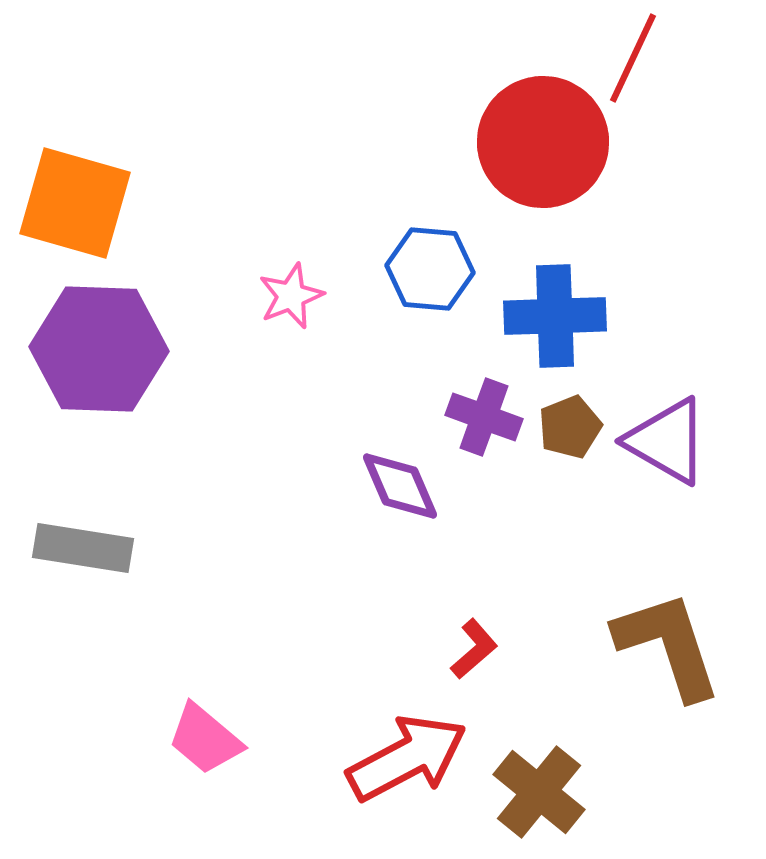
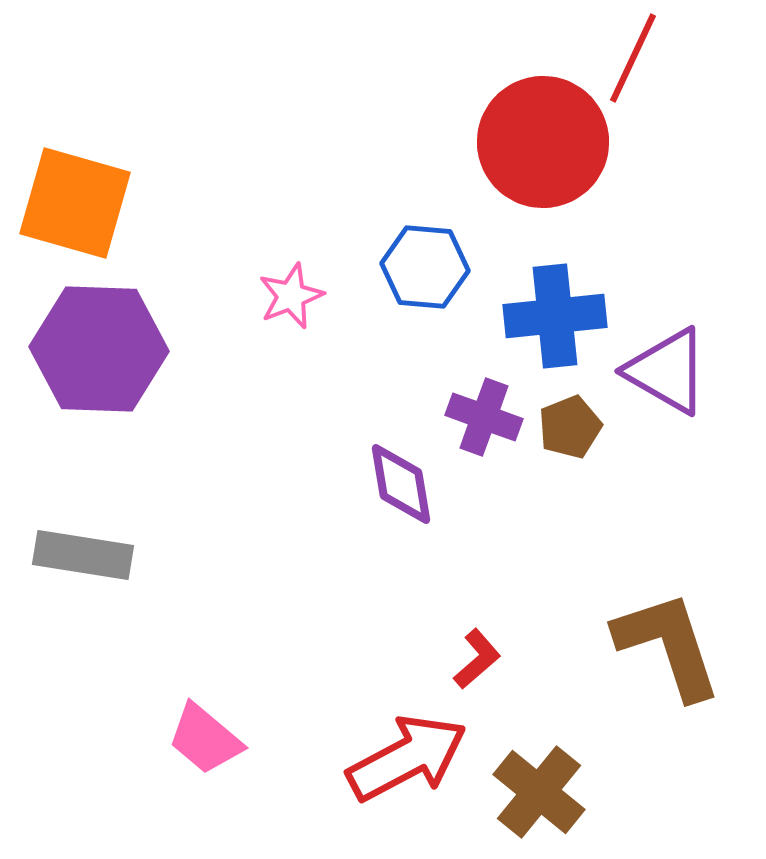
blue hexagon: moved 5 px left, 2 px up
blue cross: rotated 4 degrees counterclockwise
purple triangle: moved 70 px up
purple diamond: moved 1 px right, 2 px up; rotated 14 degrees clockwise
gray rectangle: moved 7 px down
red L-shape: moved 3 px right, 10 px down
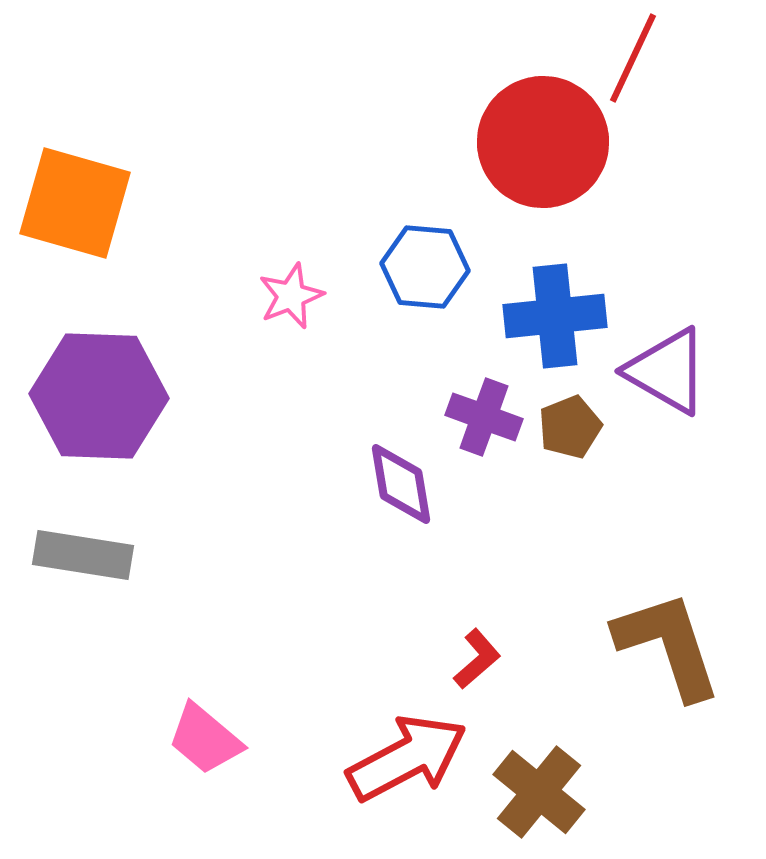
purple hexagon: moved 47 px down
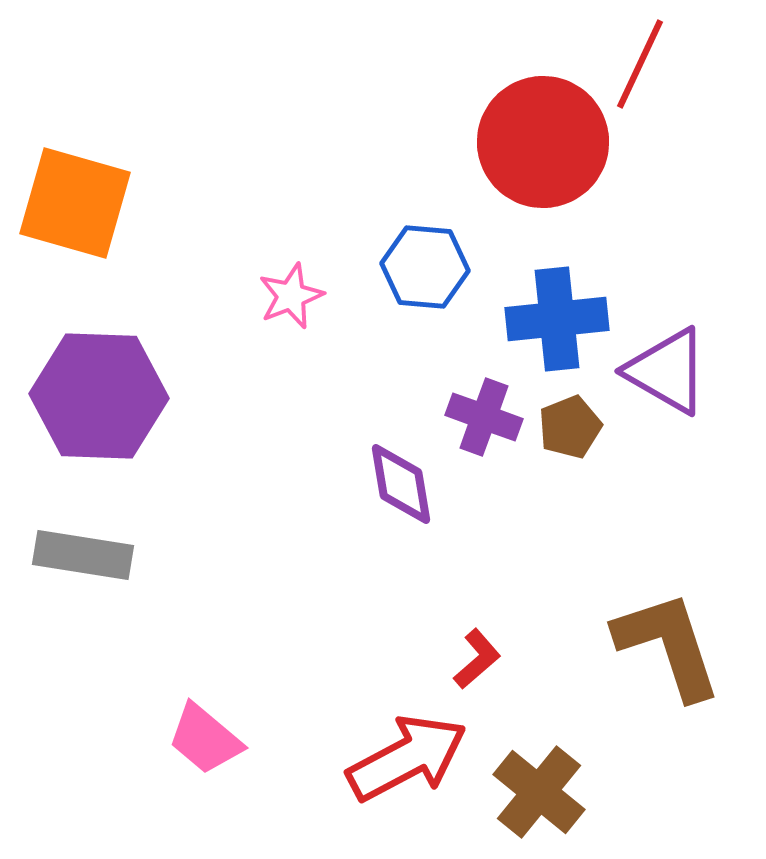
red line: moved 7 px right, 6 px down
blue cross: moved 2 px right, 3 px down
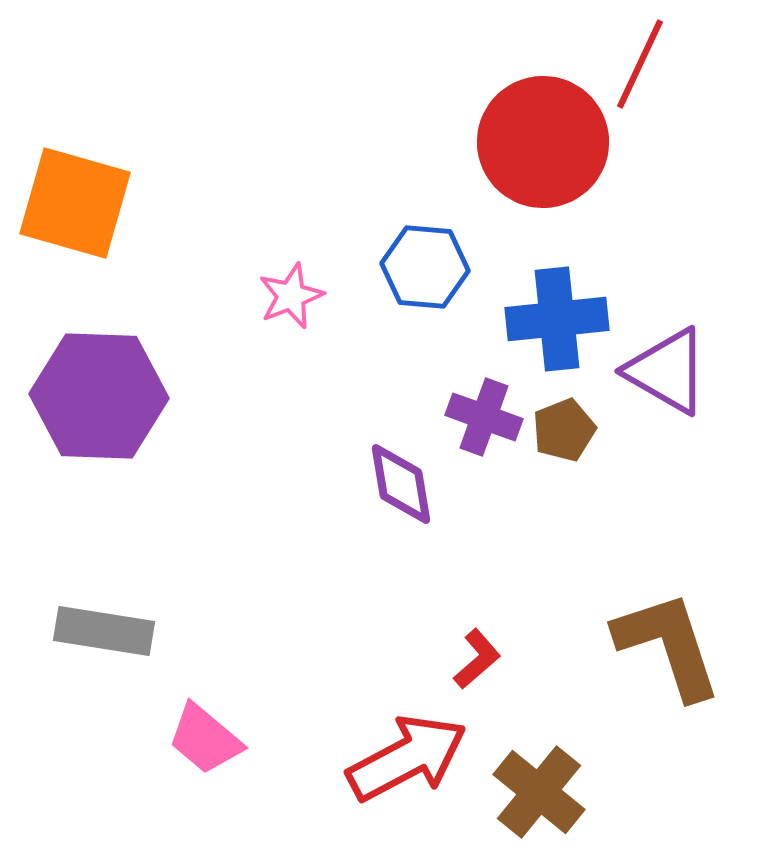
brown pentagon: moved 6 px left, 3 px down
gray rectangle: moved 21 px right, 76 px down
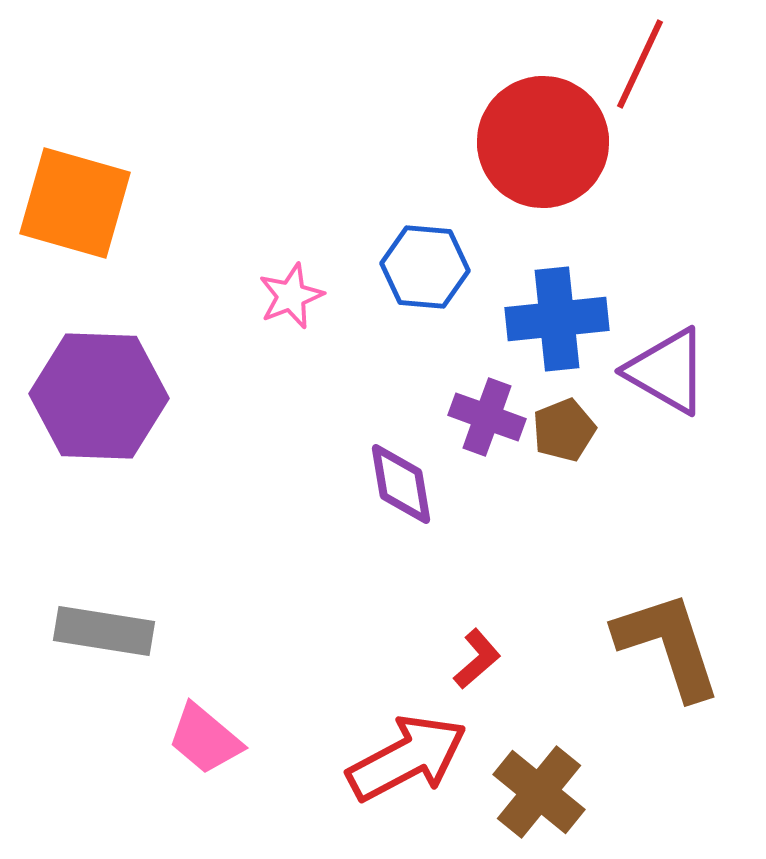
purple cross: moved 3 px right
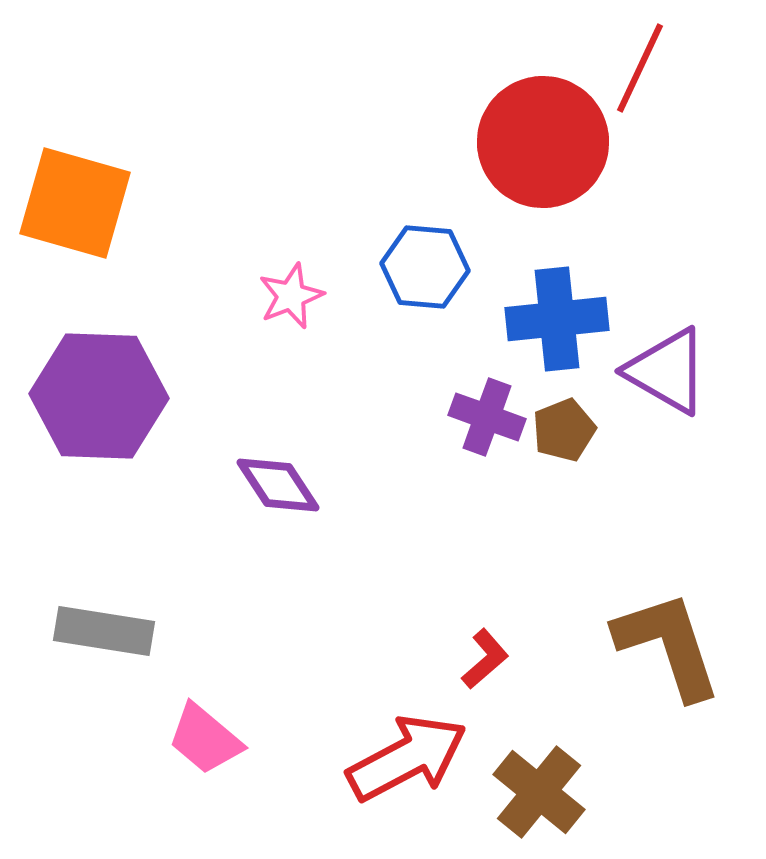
red line: moved 4 px down
purple diamond: moved 123 px left, 1 px down; rotated 24 degrees counterclockwise
red L-shape: moved 8 px right
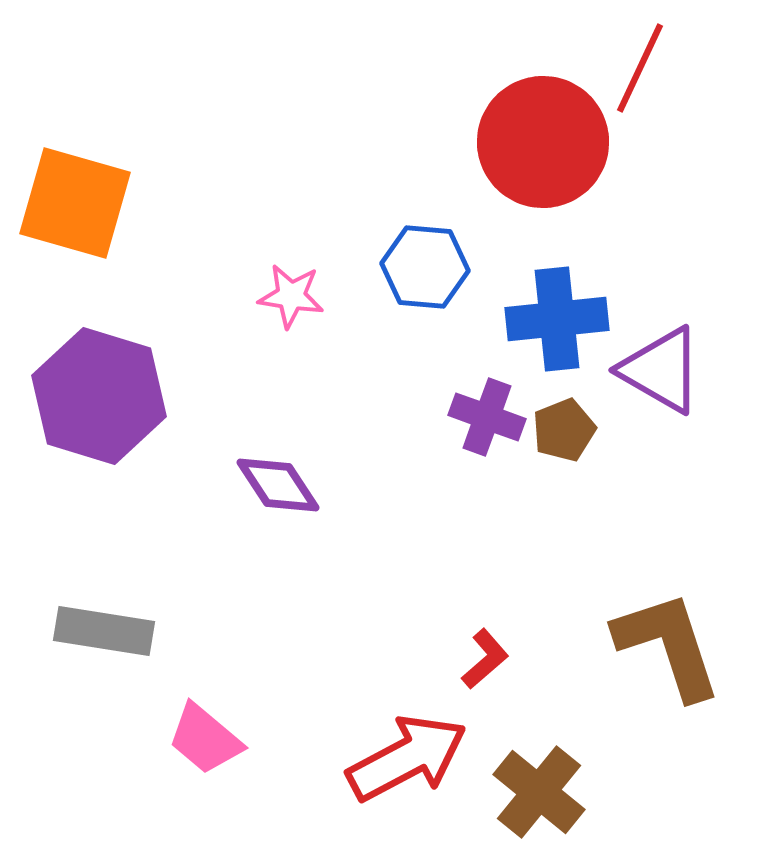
pink star: rotated 30 degrees clockwise
purple triangle: moved 6 px left, 1 px up
purple hexagon: rotated 15 degrees clockwise
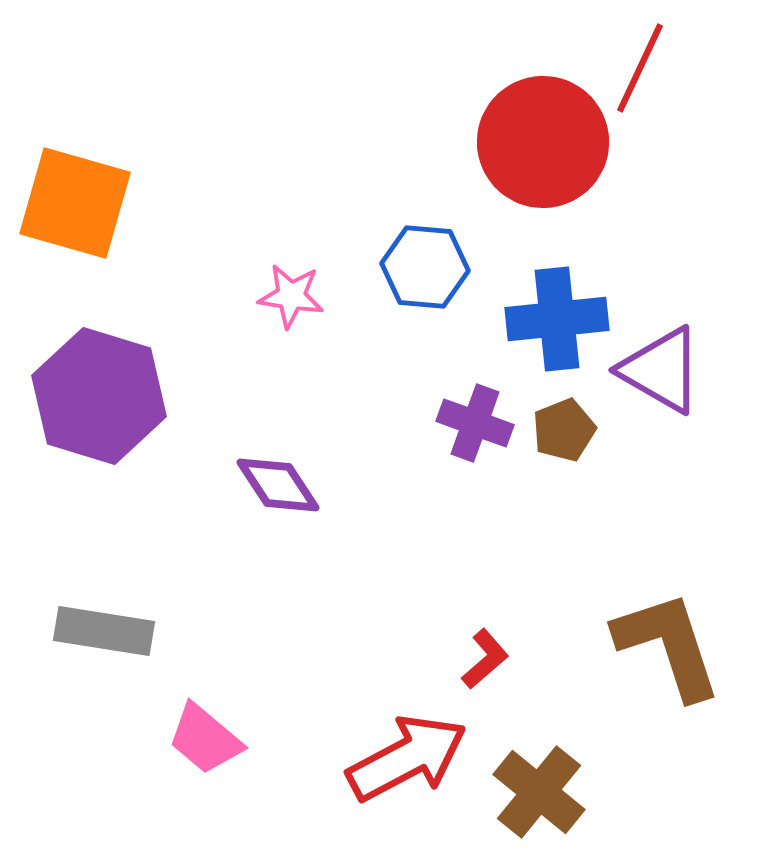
purple cross: moved 12 px left, 6 px down
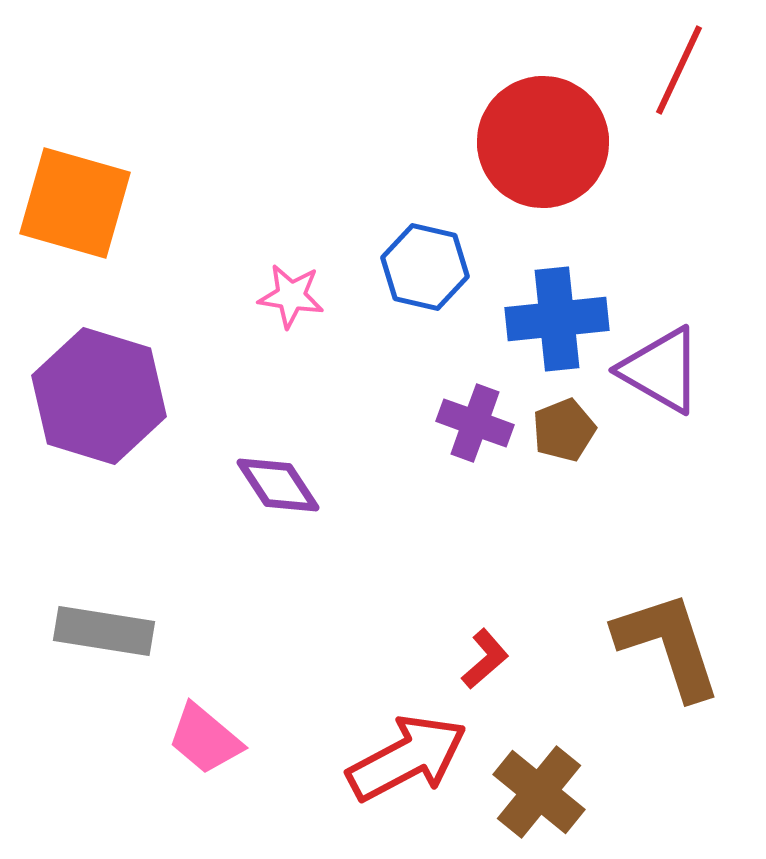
red line: moved 39 px right, 2 px down
blue hexagon: rotated 8 degrees clockwise
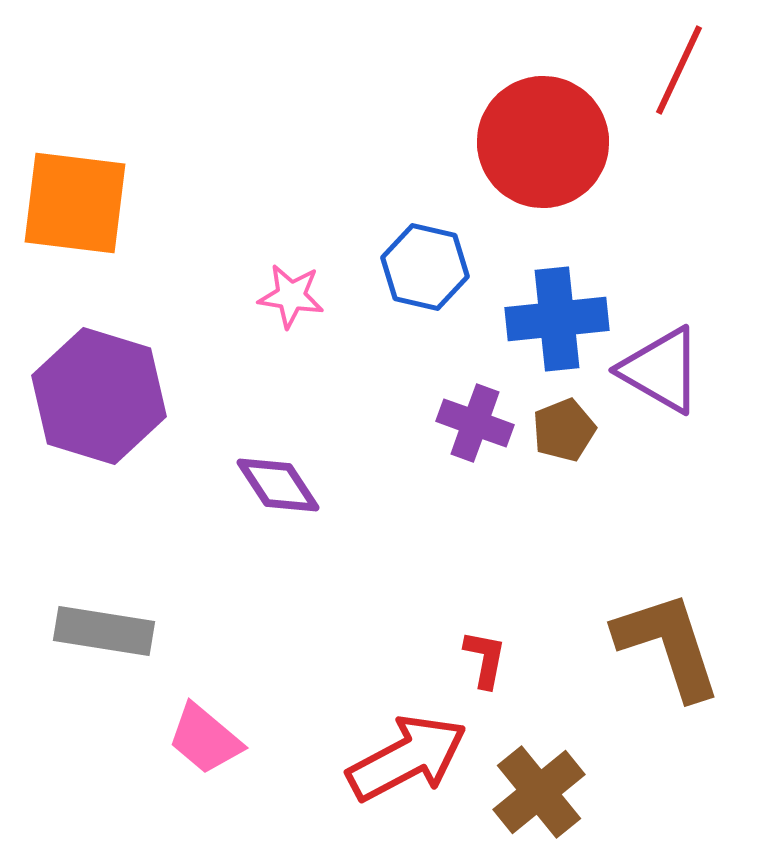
orange square: rotated 9 degrees counterclockwise
red L-shape: rotated 38 degrees counterclockwise
brown cross: rotated 12 degrees clockwise
